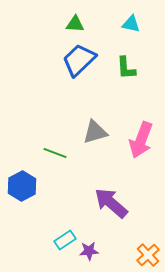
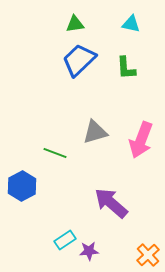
green triangle: rotated 12 degrees counterclockwise
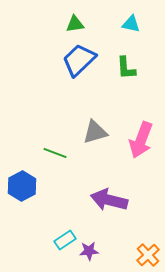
purple arrow: moved 2 px left, 3 px up; rotated 27 degrees counterclockwise
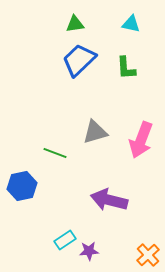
blue hexagon: rotated 16 degrees clockwise
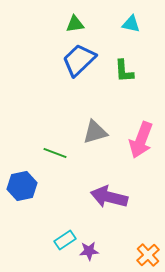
green L-shape: moved 2 px left, 3 px down
purple arrow: moved 3 px up
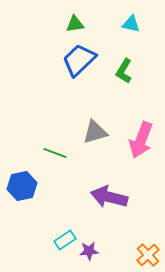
green L-shape: rotated 35 degrees clockwise
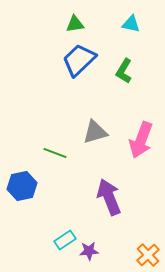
purple arrow: rotated 54 degrees clockwise
